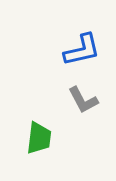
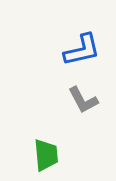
green trapezoid: moved 7 px right, 17 px down; rotated 12 degrees counterclockwise
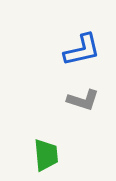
gray L-shape: rotated 44 degrees counterclockwise
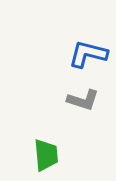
blue L-shape: moved 6 px right, 4 px down; rotated 153 degrees counterclockwise
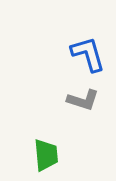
blue L-shape: rotated 60 degrees clockwise
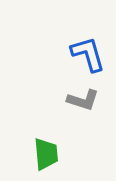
green trapezoid: moved 1 px up
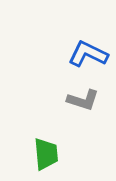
blue L-shape: rotated 48 degrees counterclockwise
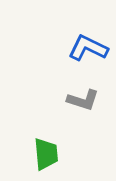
blue L-shape: moved 6 px up
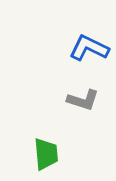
blue L-shape: moved 1 px right
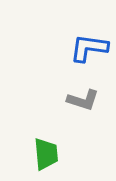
blue L-shape: rotated 18 degrees counterclockwise
